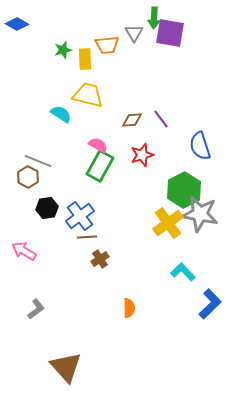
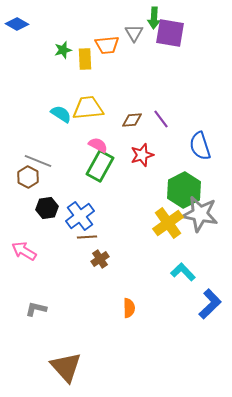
yellow trapezoid: moved 13 px down; rotated 20 degrees counterclockwise
gray L-shape: rotated 130 degrees counterclockwise
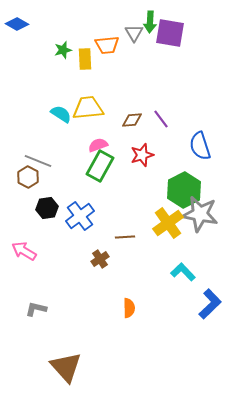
green arrow: moved 4 px left, 4 px down
pink semicircle: rotated 48 degrees counterclockwise
brown line: moved 38 px right
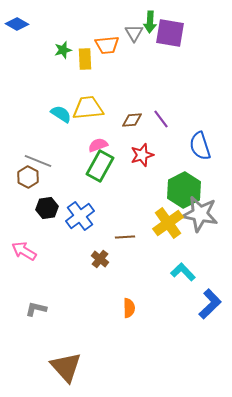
brown cross: rotated 18 degrees counterclockwise
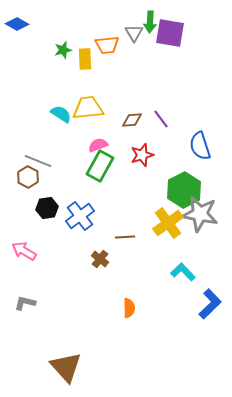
gray L-shape: moved 11 px left, 6 px up
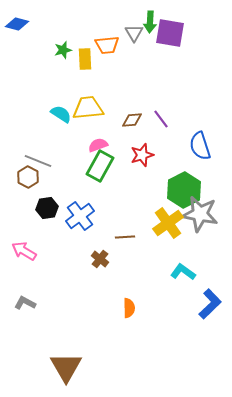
blue diamond: rotated 15 degrees counterclockwise
cyan L-shape: rotated 10 degrees counterclockwise
gray L-shape: rotated 15 degrees clockwise
brown triangle: rotated 12 degrees clockwise
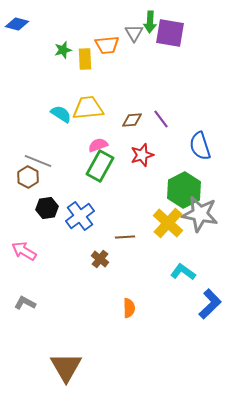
yellow cross: rotated 12 degrees counterclockwise
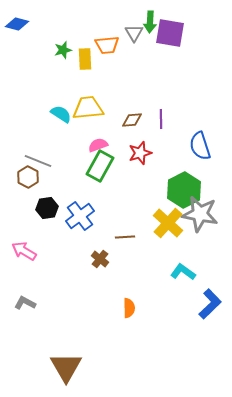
purple line: rotated 36 degrees clockwise
red star: moved 2 px left, 2 px up
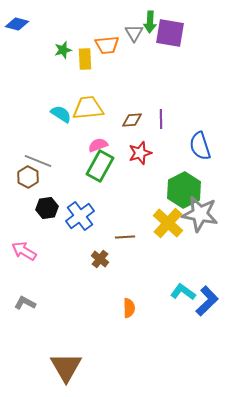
cyan L-shape: moved 20 px down
blue L-shape: moved 3 px left, 3 px up
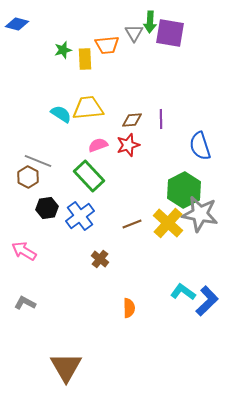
red star: moved 12 px left, 8 px up
green rectangle: moved 11 px left, 10 px down; rotated 72 degrees counterclockwise
brown line: moved 7 px right, 13 px up; rotated 18 degrees counterclockwise
